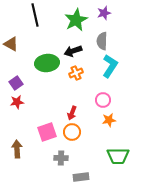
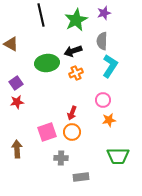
black line: moved 6 px right
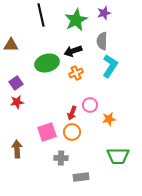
brown triangle: moved 1 px down; rotated 28 degrees counterclockwise
green ellipse: rotated 10 degrees counterclockwise
pink circle: moved 13 px left, 5 px down
orange star: moved 1 px up
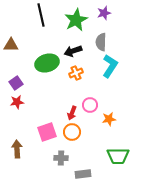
gray semicircle: moved 1 px left, 1 px down
gray rectangle: moved 2 px right, 3 px up
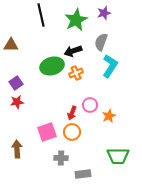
gray semicircle: rotated 18 degrees clockwise
green ellipse: moved 5 px right, 3 px down
orange star: moved 3 px up; rotated 16 degrees counterclockwise
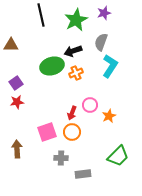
green trapezoid: rotated 45 degrees counterclockwise
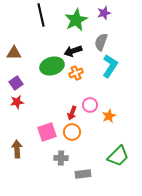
brown triangle: moved 3 px right, 8 px down
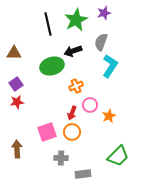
black line: moved 7 px right, 9 px down
orange cross: moved 13 px down
purple square: moved 1 px down
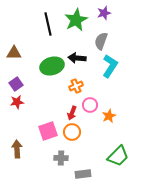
gray semicircle: moved 1 px up
black arrow: moved 4 px right, 7 px down; rotated 24 degrees clockwise
pink square: moved 1 px right, 1 px up
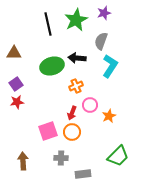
brown arrow: moved 6 px right, 12 px down
